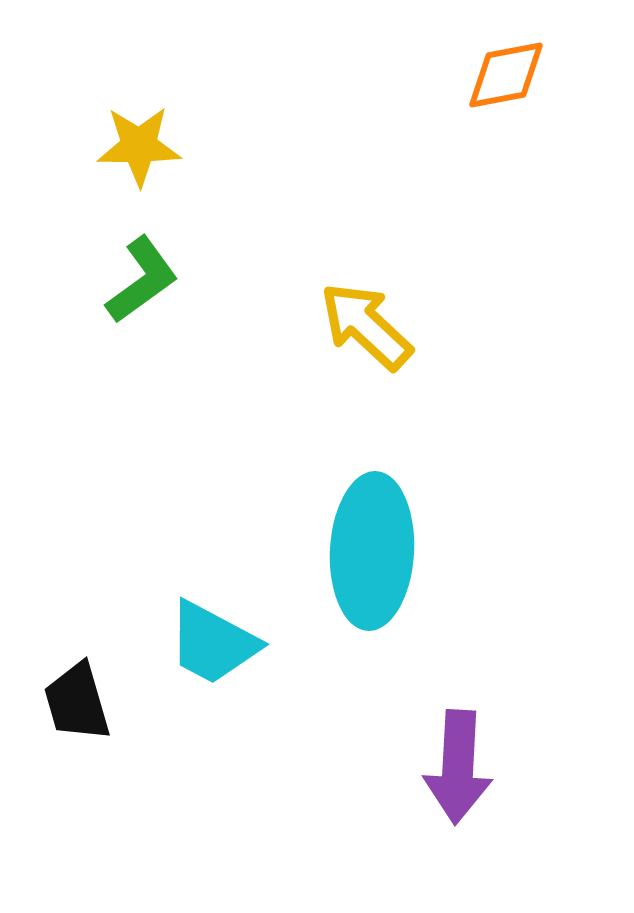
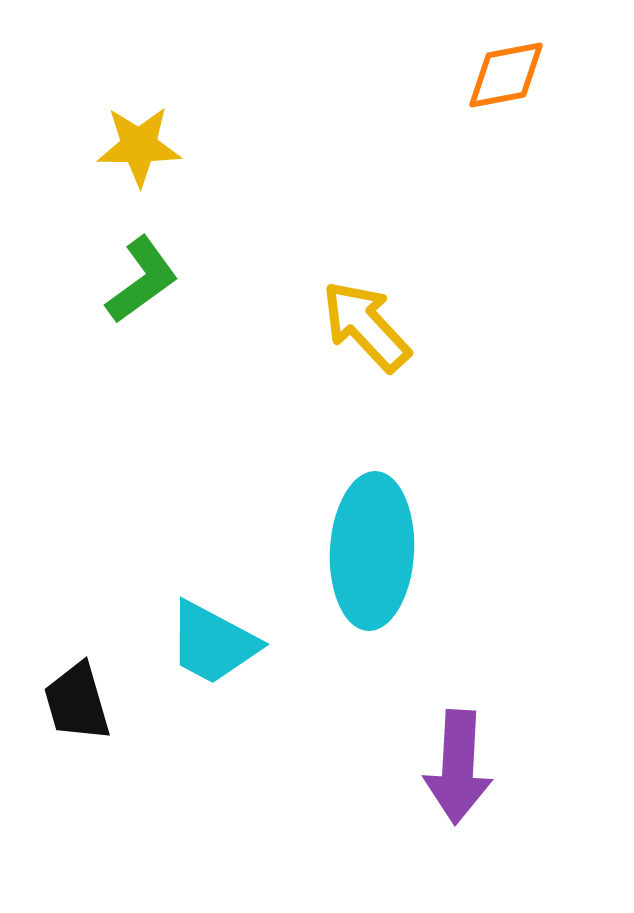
yellow arrow: rotated 4 degrees clockwise
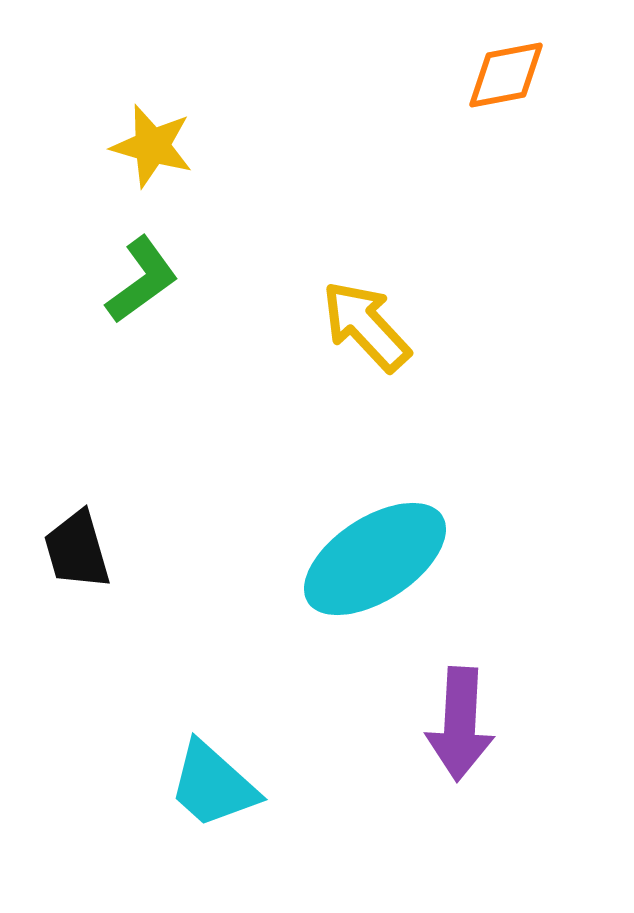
yellow star: moved 13 px right; rotated 16 degrees clockwise
cyan ellipse: moved 3 px right, 8 px down; rotated 54 degrees clockwise
cyan trapezoid: moved 142 px down; rotated 14 degrees clockwise
black trapezoid: moved 152 px up
purple arrow: moved 2 px right, 43 px up
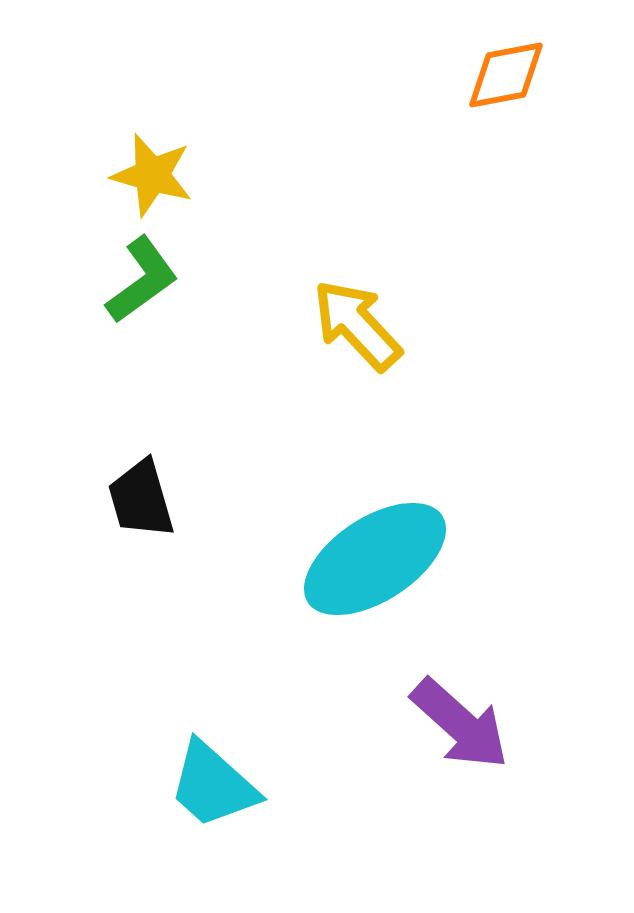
yellow star: moved 29 px down
yellow arrow: moved 9 px left, 1 px up
black trapezoid: moved 64 px right, 51 px up
purple arrow: rotated 51 degrees counterclockwise
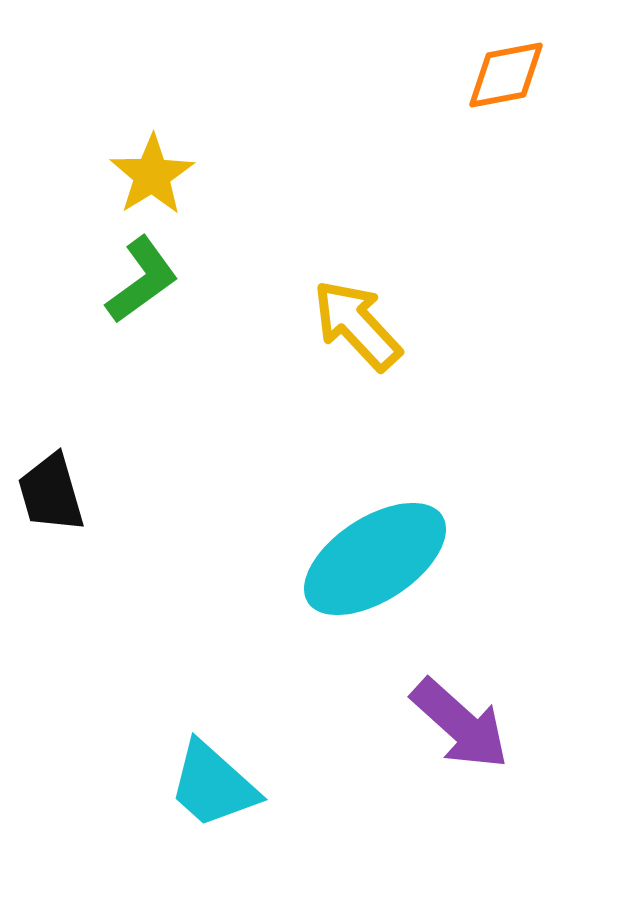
yellow star: rotated 24 degrees clockwise
black trapezoid: moved 90 px left, 6 px up
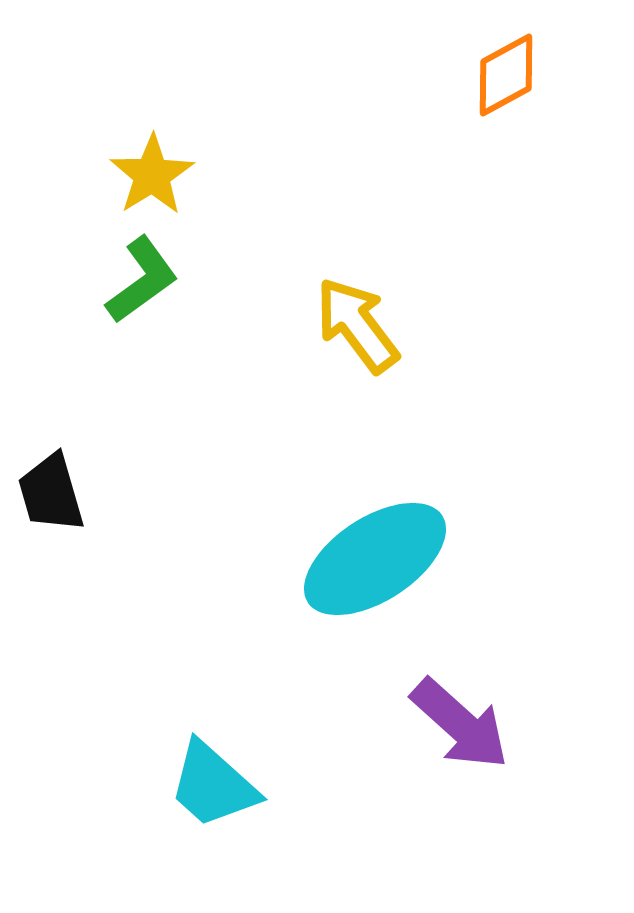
orange diamond: rotated 18 degrees counterclockwise
yellow arrow: rotated 6 degrees clockwise
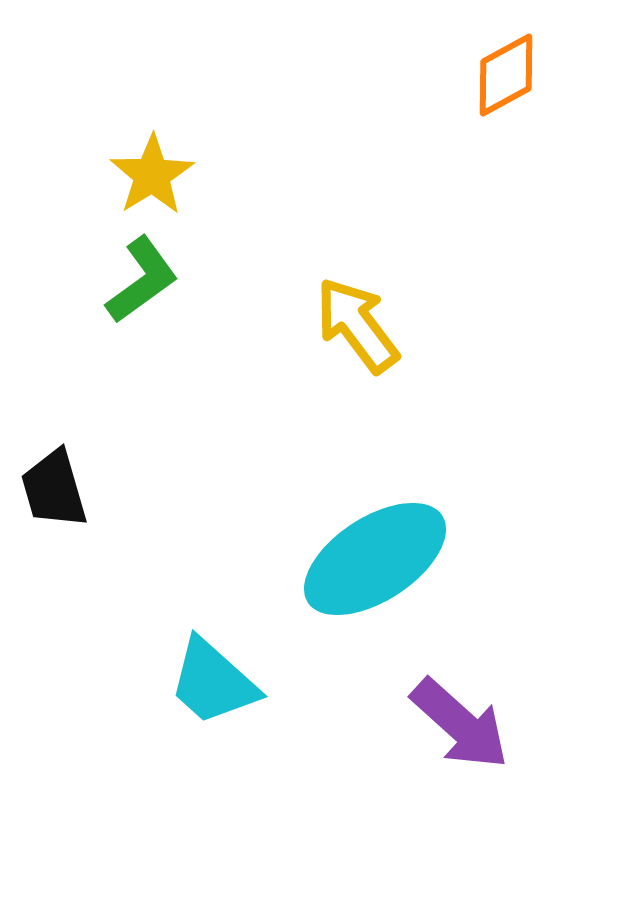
black trapezoid: moved 3 px right, 4 px up
cyan trapezoid: moved 103 px up
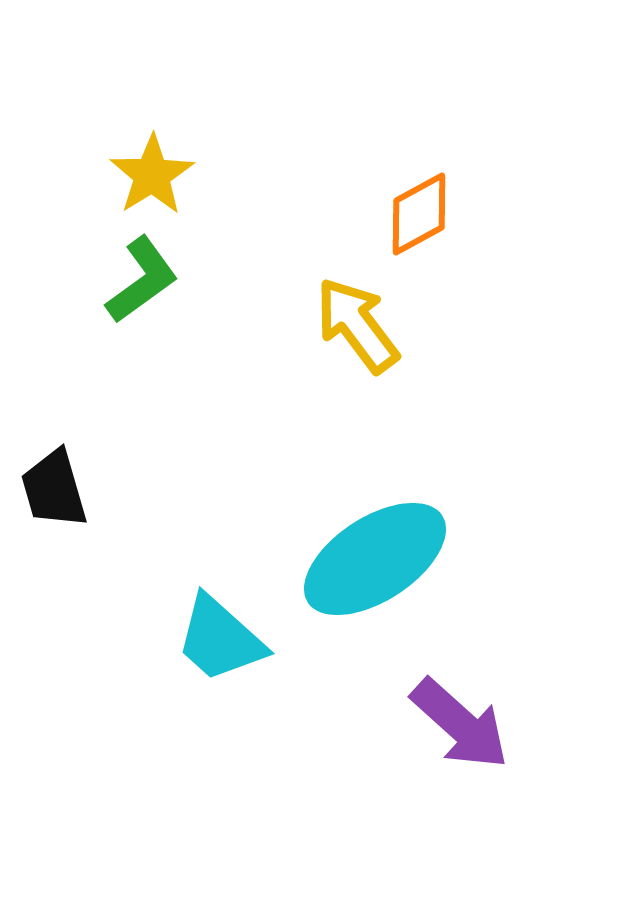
orange diamond: moved 87 px left, 139 px down
cyan trapezoid: moved 7 px right, 43 px up
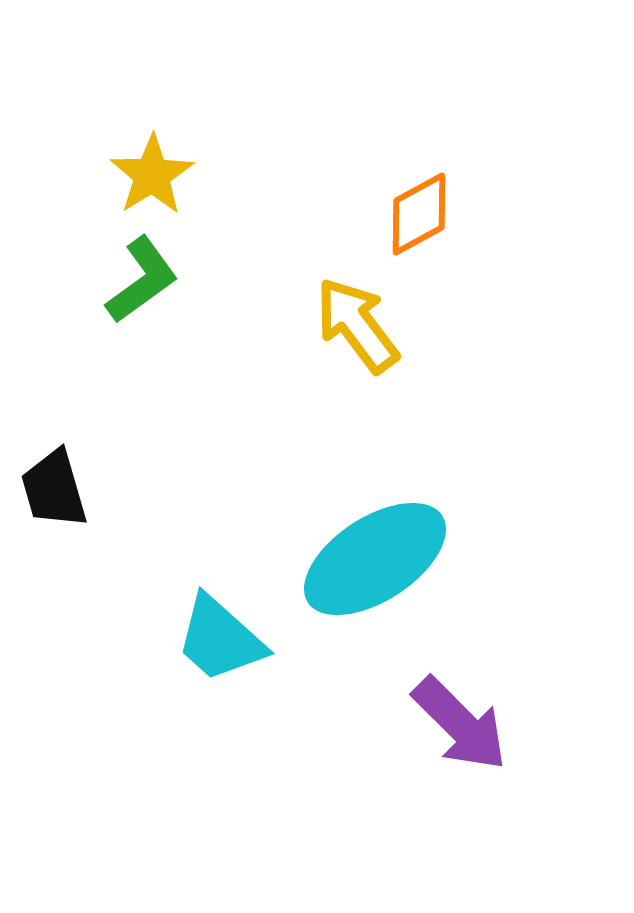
purple arrow: rotated 3 degrees clockwise
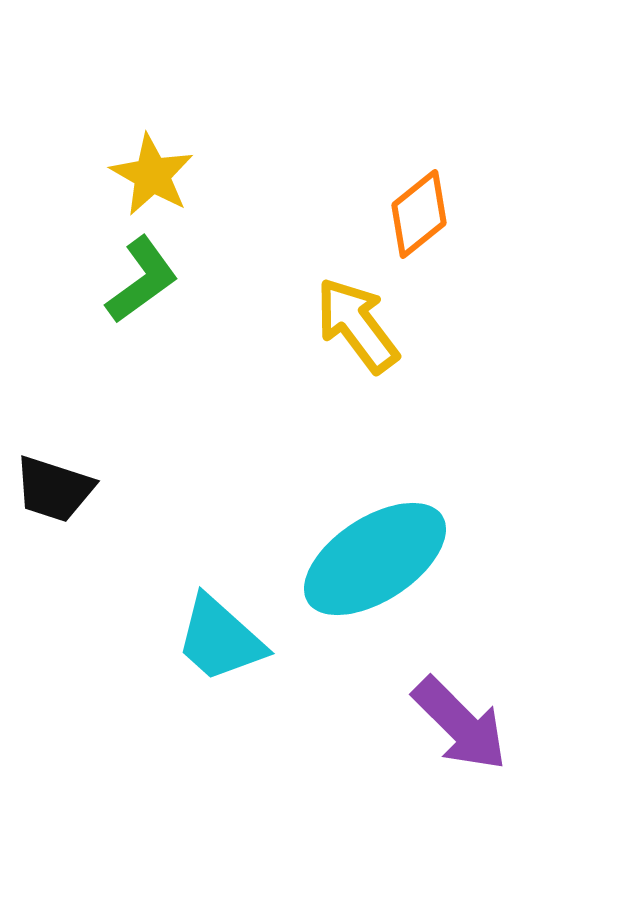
yellow star: rotated 10 degrees counterclockwise
orange diamond: rotated 10 degrees counterclockwise
black trapezoid: rotated 56 degrees counterclockwise
